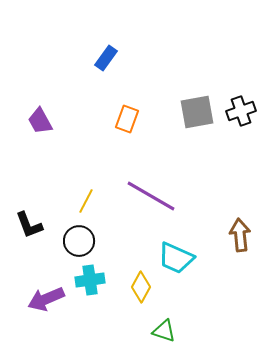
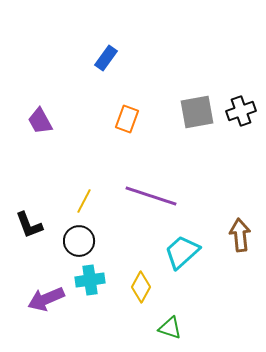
purple line: rotated 12 degrees counterclockwise
yellow line: moved 2 px left
cyan trapezoid: moved 6 px right, 6 px up; rotated 114 degrees clockwise
green triangle: moved 6 px right, 3 px up
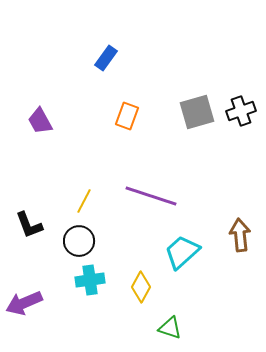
gray square: rotated 6 degrees counterclockwise
orange rectangle: moved 3 px up
purple arrow: moved 22 px left, 4 px down
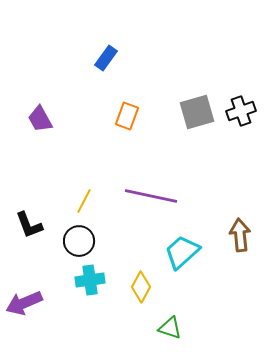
purple trapezoid: moved 2 px up
purple line: rotated 6 degrees counterclockwise
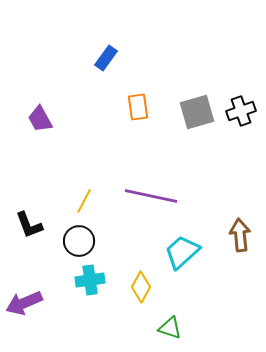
orange rectangle: moved 11 px right, 9 px up; rotated 28 degrees counterclockwise
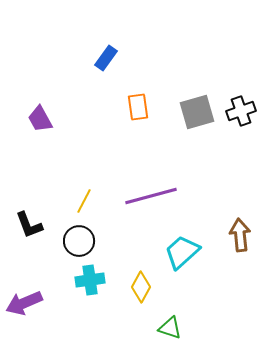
purple line: rotated 27 degrees counterclockwise
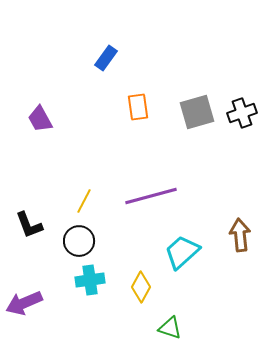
black cross: moved 1 px right, 2 px down
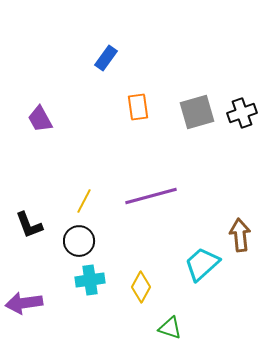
cyan trapezoid: moved 20 px right, 12 px down
purple arrow: rotated 15 degrees clockwise
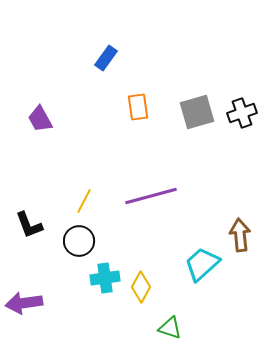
cyan cross: moved 15 px right, 2 px up
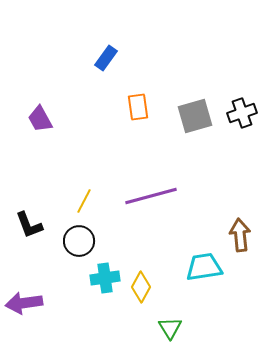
gray square: moved 2 px left, 4 px down
cyan trapezoid: moved 2 px right, 3 px down; rotated 33 degrees clockwise
green triangle: rotated 40 degrees clockwise
